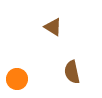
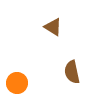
orange circle: moved 4 px down
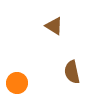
brown triangle: moved 1 px right, 1 px up
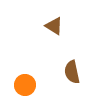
orange circle: moved 8 px right, 2 px down
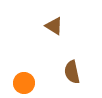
orange circle: moved 1 px left, 2 px up
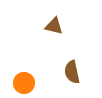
brown triangle: rotated 18 degrees counterclockwise
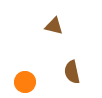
orange circle: moved 1 px right, 1 px up
